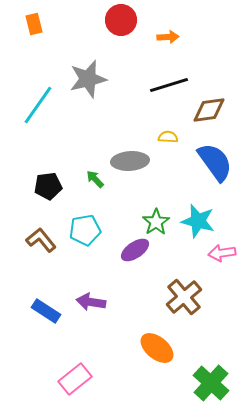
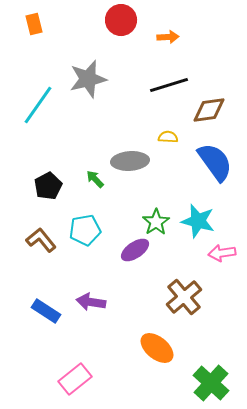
black pentagon: rotated 20 degrees counterclockwise
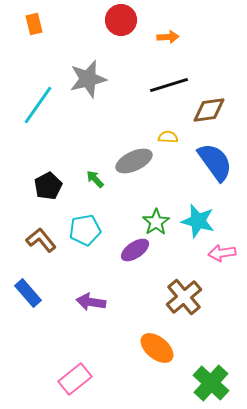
gray ellipse: moved 4 px right; rotated 21 degrees counterclockwise
blue rectangle: moved 18 px left, 18 px up; rotated 16 degrees clockwise
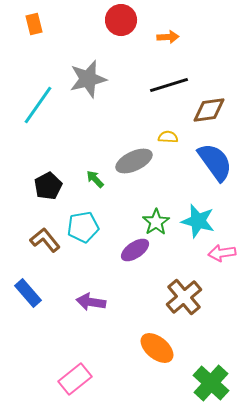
cyan pentagon: moved 2 px left, 3 px up
brown L-shape: moved 4 px right
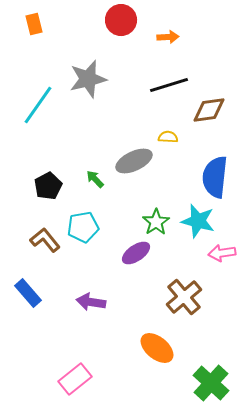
blue semicircle: moved 15 px down; rotated 138 degrees counterclockwise
purple ellipse: moved 1 px right, 3 px down
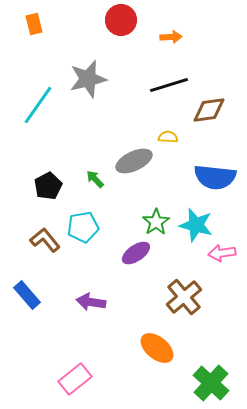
orange arrow: moved 3 px right
blue semicircle: rotated 90 degrees counterclockwise
cyan star: moved 2 px left, 4 px down
blue rectangle: moved 1 px left, 2 px down
